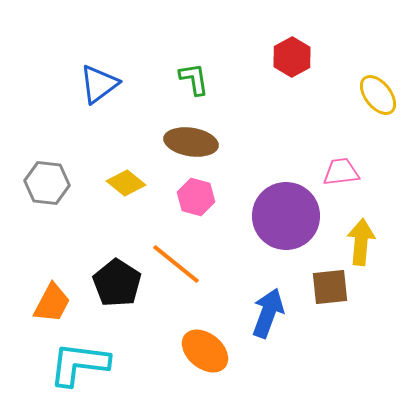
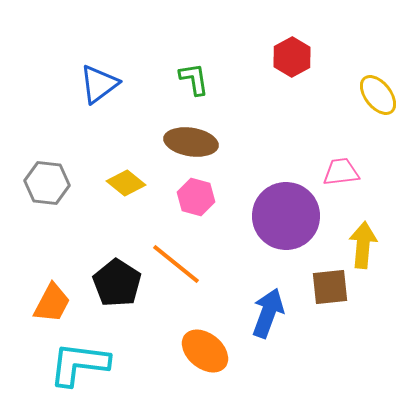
yellow arrow: moved 2 px right, 3 px down
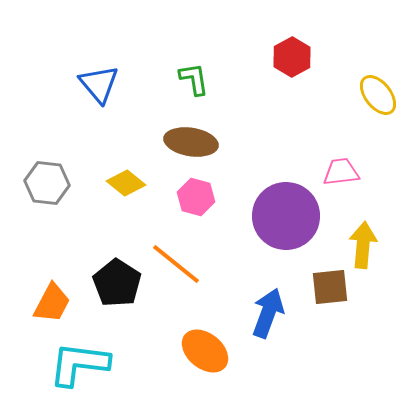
blue triangle: rotated 33 degrees counterclockwise
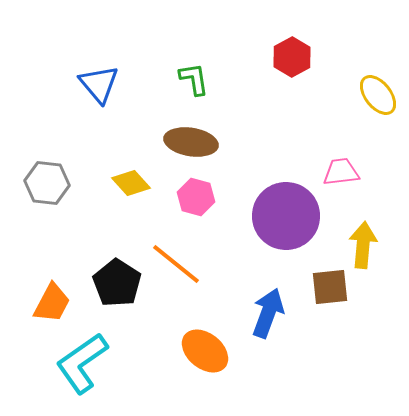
yellow diamond: moved 5 px right; rotated 9 degrees clockwise
cyan L-shape: moved 3 px right, 1 px up; rotated 42 degrees counterclockwise
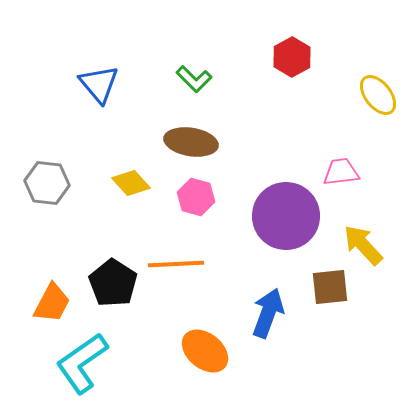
green L-shape: rotated 144 degrees clockwise
yellow arrow: rotated 48 degrees counterclockwise
orange line: rotated 42 degrees counterclockwise
black pentagon: moved 4 px left
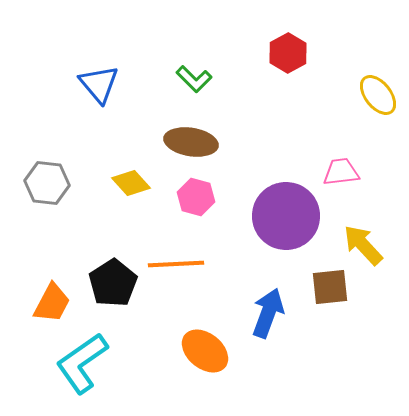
red hexagon: moved 4 px left, 4 px up
black pentagon: rotated 6 degrees clockwise
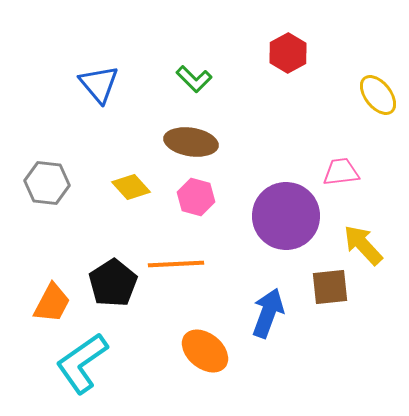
yellow diamond: moved 4 px down
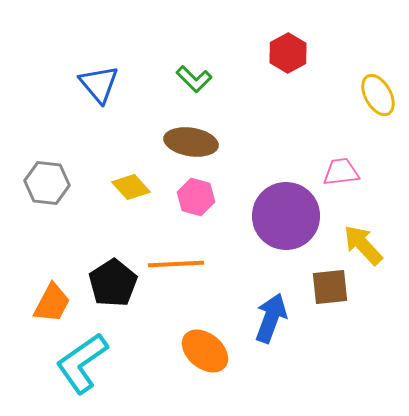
yellow ellipse: rotated 9 degrees clockwise
blue arrow: moved 3 px right, 5 px down
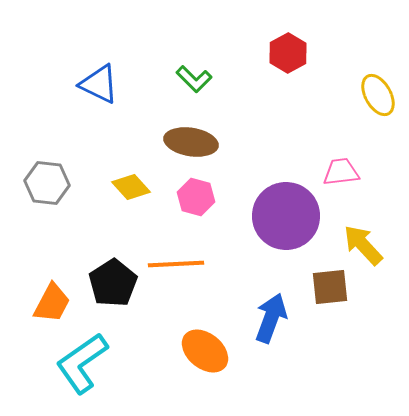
blue triangle: rotated 24 degrees counterclockwise
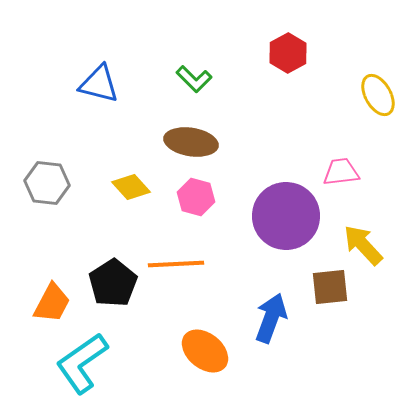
blue triangle: rotated 12 degrees counterclockwise
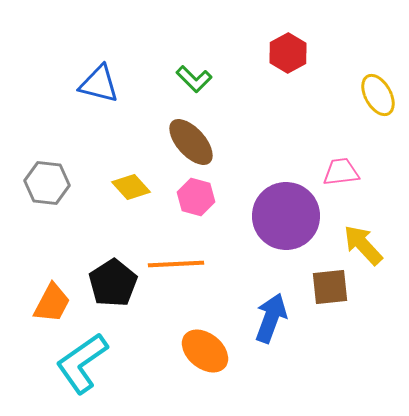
brown ellipse: rotated 39 degrees clockwise
